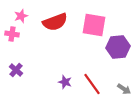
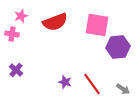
pink square: moved 3 px right
gray arrow: moved 1 px left
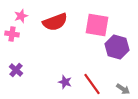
purple hexagon: moved 1 px left; rotated 20 degrees clockwise
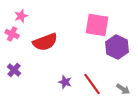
red semicircle: moved 10 px left, 20 px down
pink cross: rotated 16 degrees clockwise
purple hexagon: rotated 10 degrees clockwise
purple cross: moved 2 px left
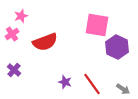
pink cross: rotated 32 degrees clockwise
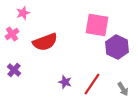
pink star: moved 2 px right, 3 px up
red line: rotated 70 degrees clockwise
gray arrow: rotated 24 degrees clockwise
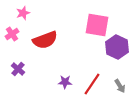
red semicircle: moved 2 px up
purple cross: moved 4 px right, 1 px up
purple star: rotated 16 degrees counterclockwise
gray arrow: moved 3 px left, 3 px up
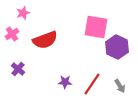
pink square: moved 1 px left, 2 px down
